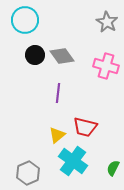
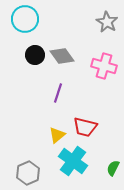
cyan circle: moved 1 px up
pink cross: moved 2 px left
purple line: rotated 12 degrees clockwise
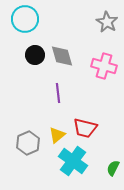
gray diamond: rotated 20 degrees clockwise
purple line: rotated 24 degrees counterclockwise
red trapezoid: moved 1 px down
gray hexagon: moved 30 px up
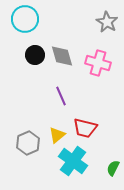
pink cross: moved 6 px left, 3 px up
purple line: moved 3 px right, 3 px down; rotated 18 degrees counterclockwise
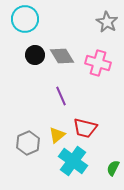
gray diamond: rotated 15 degrees counterclockwise
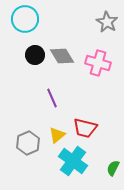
purple line: moved 9 px left, 2 px down
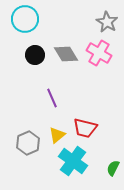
gray diamond: moved 4 px right, 2 px up
pink cross: moved 1 px right, 10 px up; rotated 15 degrees clockwise
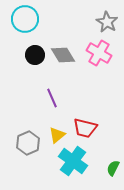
gray diamond: moved 3 px left, 1 px down
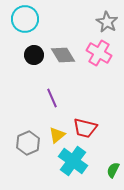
black circle: moved 1 px left
green semicircle: moved 2 px down
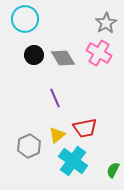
gray star: moved 1 px left, 1 px down; rotated 10 degrees clockwise
gray diamond: moved 3 px down
purple line: moved 3 px right
red trapezoid: rotated 25 degrees counterclockwise
gray hexagon: moved 1 px right, 3 px down
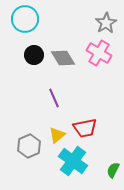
purple line: moved 1 px left
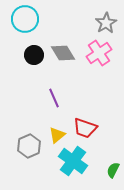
pink cross: rotated 25 degrees clockwise
gray diamond: moved 5 px up
red trapezoid: rotated 30 degrees clockwise
